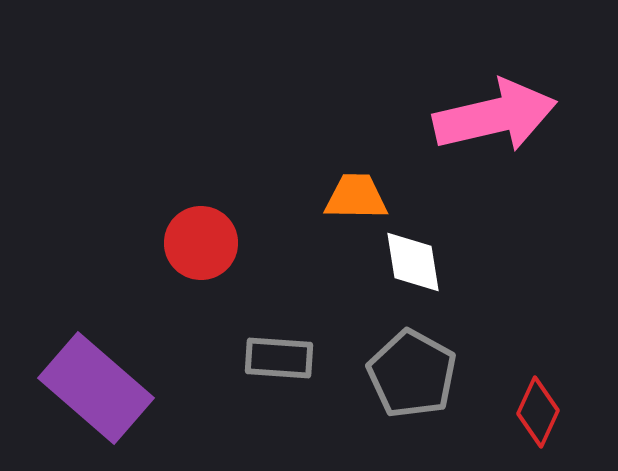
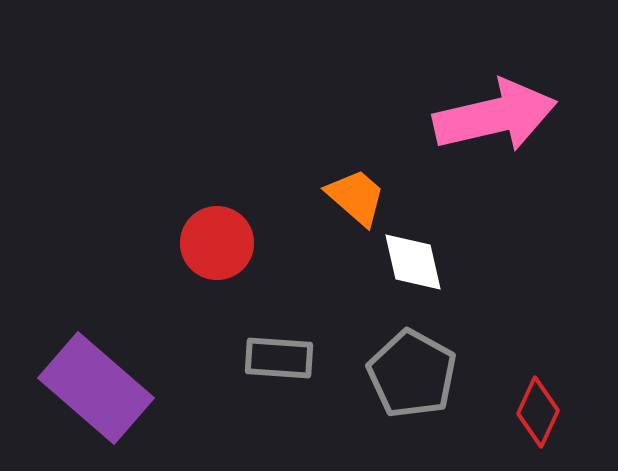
orange trapezoid: rotated 40 degrees clockwise
red circle: moved 16 px right
white diamond: rotated 4 degrees counterclockwise
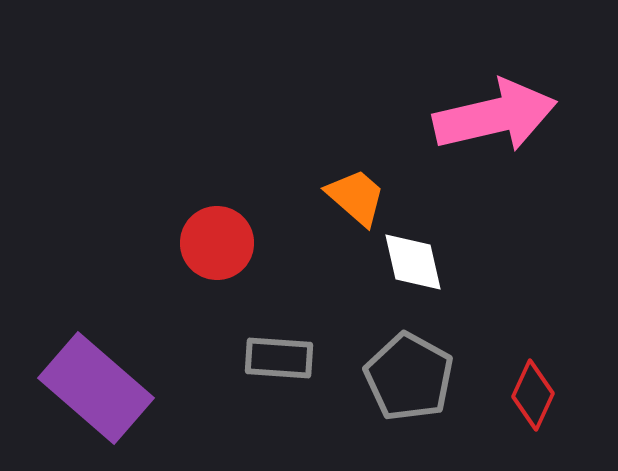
gray pentagon: moved 3 px left, 3 px down
red diamond: moved 5 px left, 17 px up
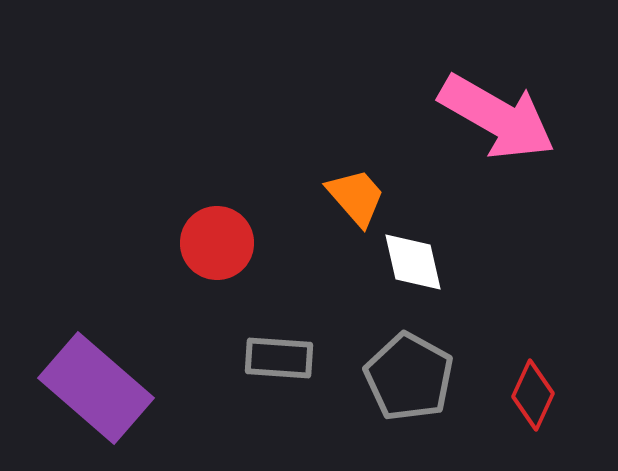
pink arrow: moved 2 px right, 1 px down; rotated 43 degrees clockwise
orange trapezoid: rotated 8 degrees clockwise
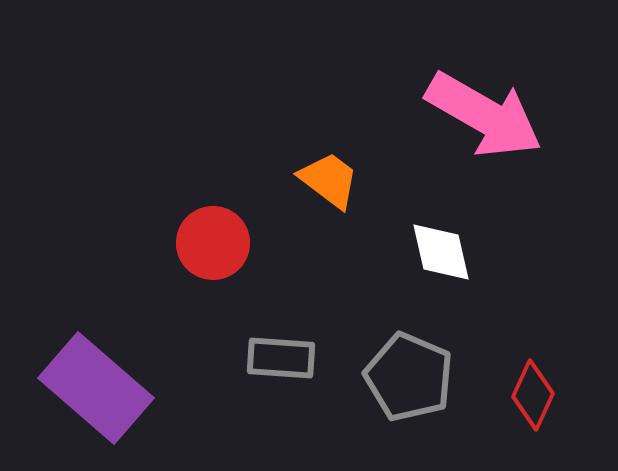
pink arrow: moved 13 px left, 2 px up
orange trapezoid: moved 27 px left, 17 px up; rotated 12 degrees counterclockwise
red circle: moved 4 px left
white diamond: moved 28 px right, 10 px up
gray rectangle: moved 2 px right
gray pentagon: rotated 6 degrees counterclockwise
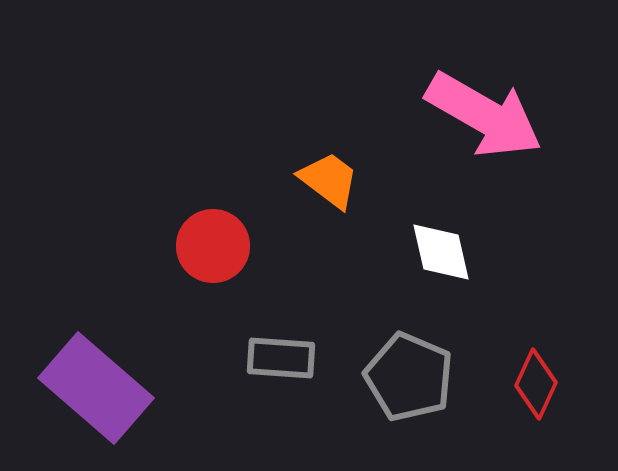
red circle: moved 3 px down
red diamond: moved 3 px right, 11 px up
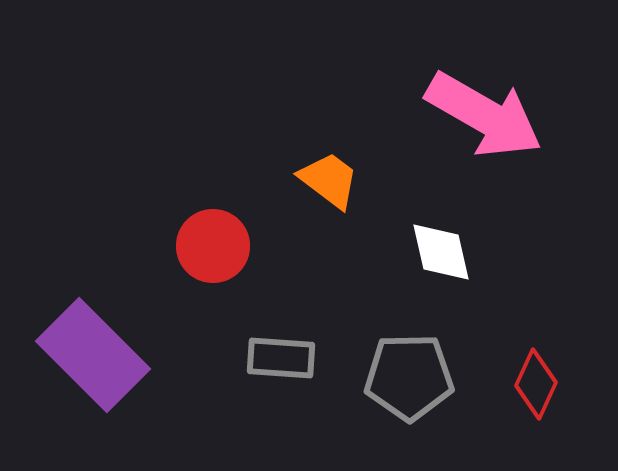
gray pentagon: rotated 24 degrees counterclockwise
purple rectangle: moved 3 px left, 33 px up; rotated 4 degrees clockwise
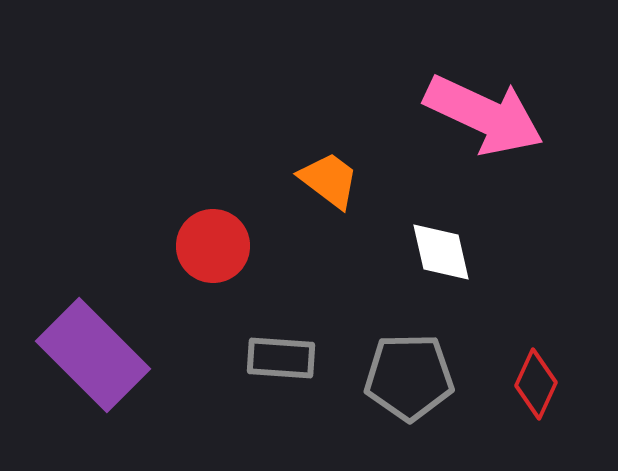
pink arrow: rotated 5 degrees counterclockwise
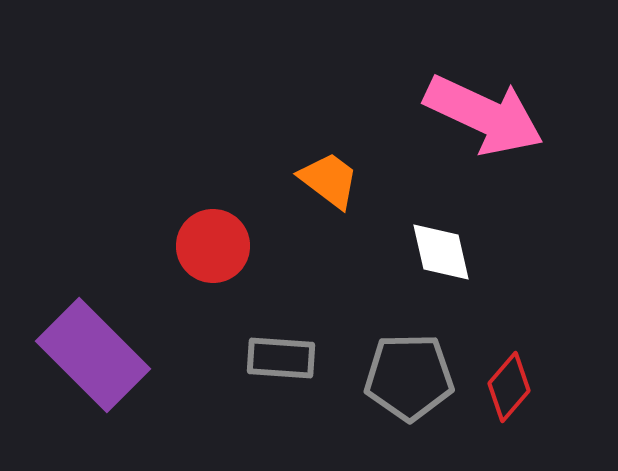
red diamond: moved 27 px left, 3 px down; rotated 16 degrees clockwise
